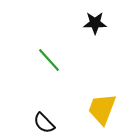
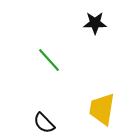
yellow trapezoid: rotated 12 degrees counterclockwise
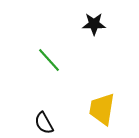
black star: moved 1 px left, 1 px down
black semicircle: rotated 15 degrees clockwise
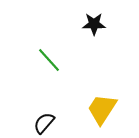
yellow trapezoid: rotated 24 degrees clockwise
black semicircle: rotated 70 degrees clockwise
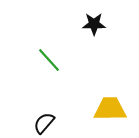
yellow trapezoid: moved 8 px right; rotated 56 degrees clockwise
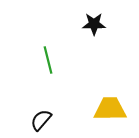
green line: moved 1 px left; rotated 28 degrees clockwise
black semicircle: moved 3 px left, 3 px up
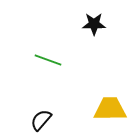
green line: rotated 56 degrees counterclockwise
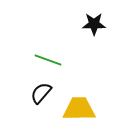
yellow trapezoid: moved 31 px left
black semicircle: moved 27 px up
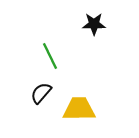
green line: moved 2 px right, 4 px up; rotated 44 degrees clockwise
